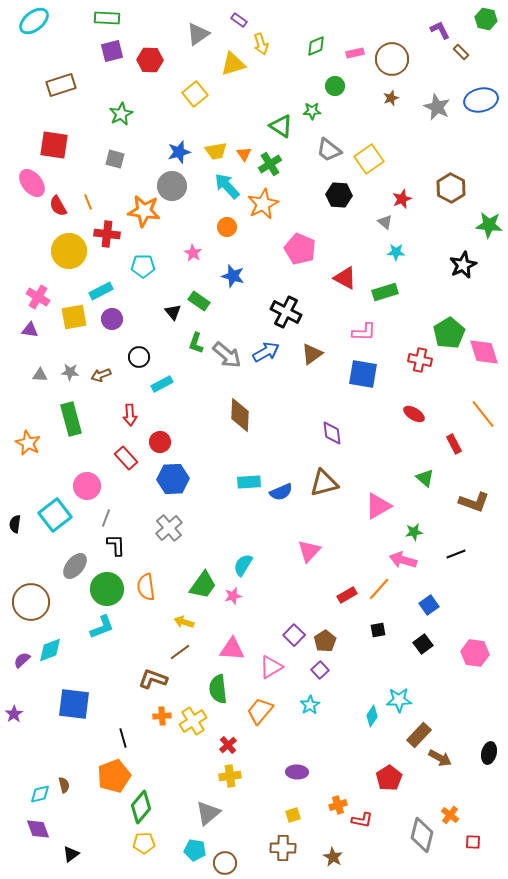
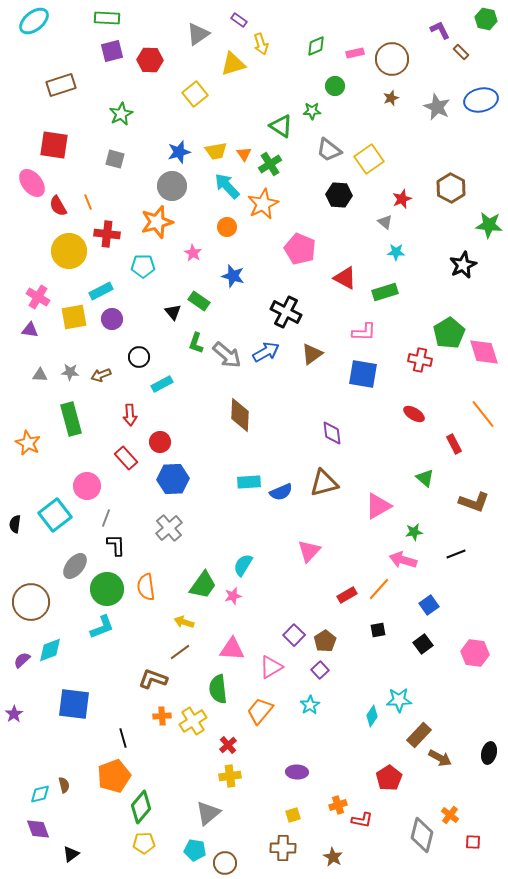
orange star at (144, 211): moved 13 px right, 11 px down; rotated 24 degrees counterclockwise
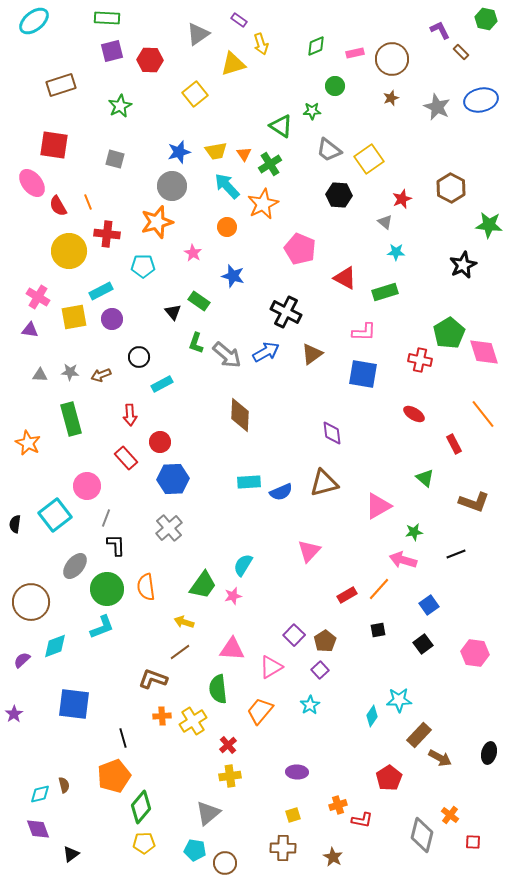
green star at (121, 114): moved 1 px left, 8 px up
cyan diamond at (50, 650): moved 5 px right, 4 px up
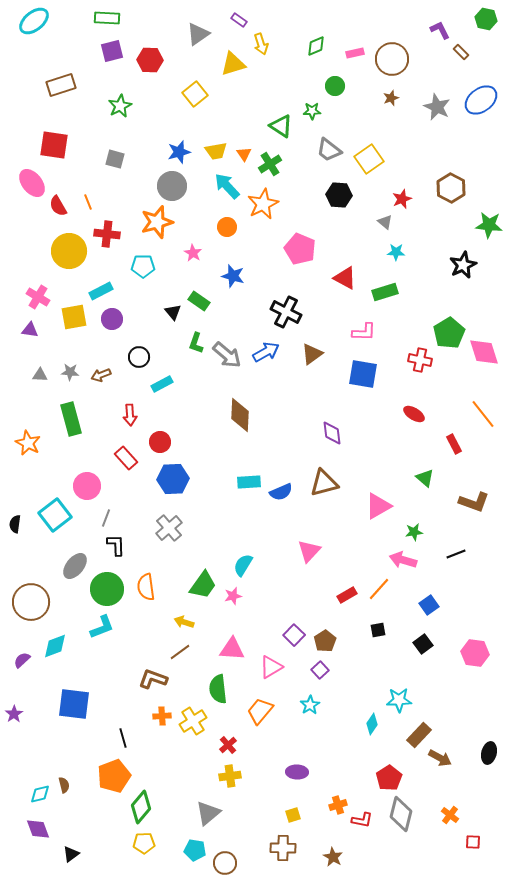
blue ellipse at (481, 100): rotated 24 degrees counterclockwise
cyan diamond at (372, 716): moved 8 px down
gray diamond at (422, 835): moved 21 px left, 21 px up
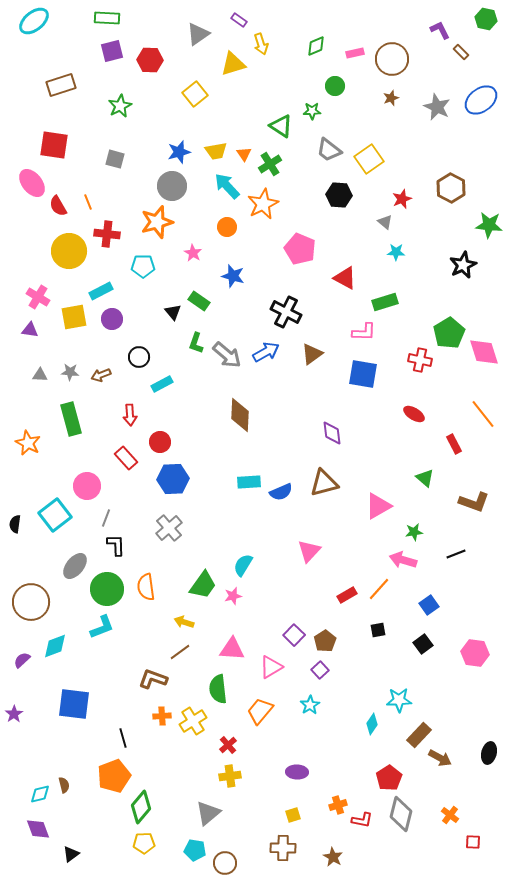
green rectangle at (385, 292): moved 10 px down
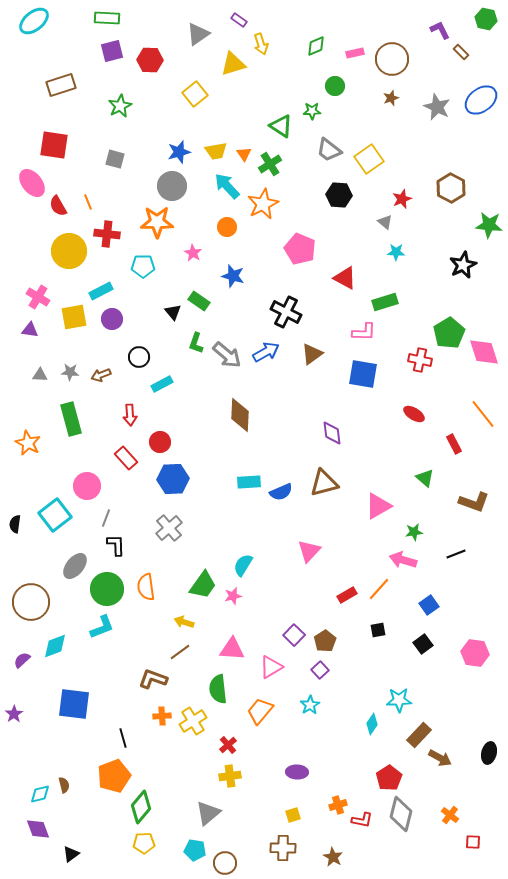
orange star at (157, 222): rotated 16 degrees clockwise
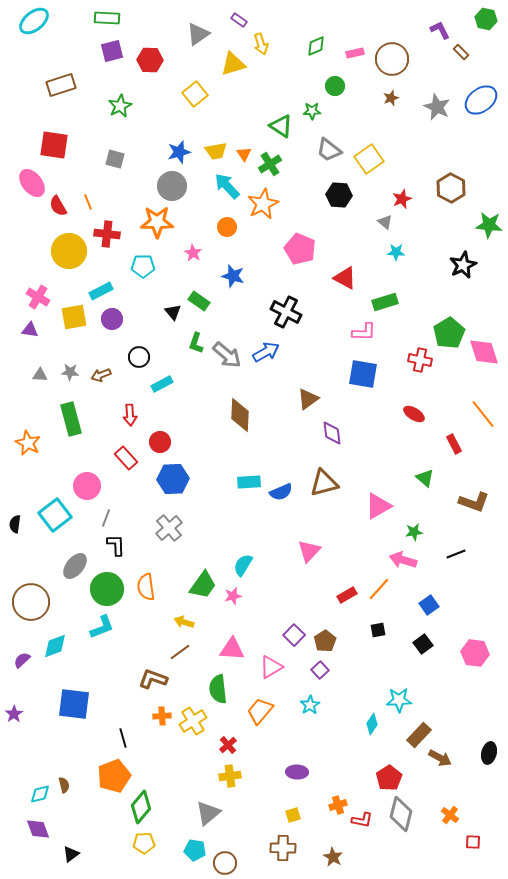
brown triangle at (312, 354): moved 4 px left, 45 px down
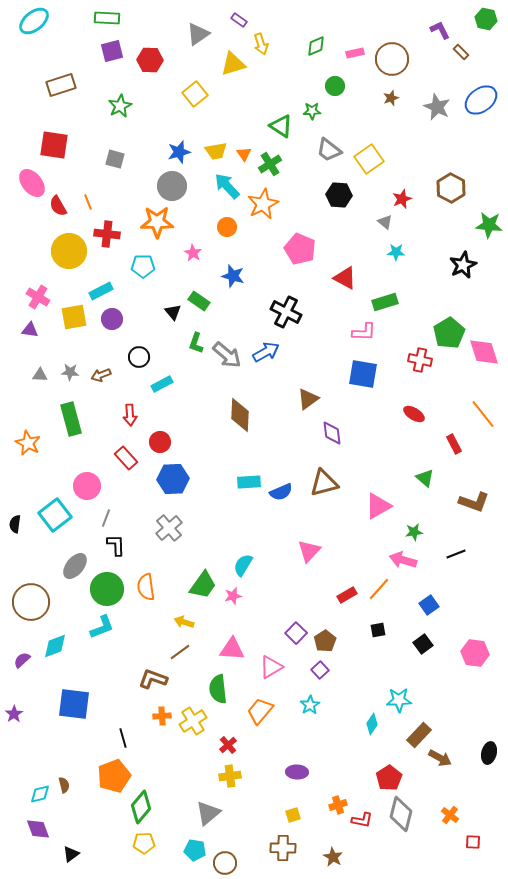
purple square at (294, 635): moved 2 px right, 2 px up
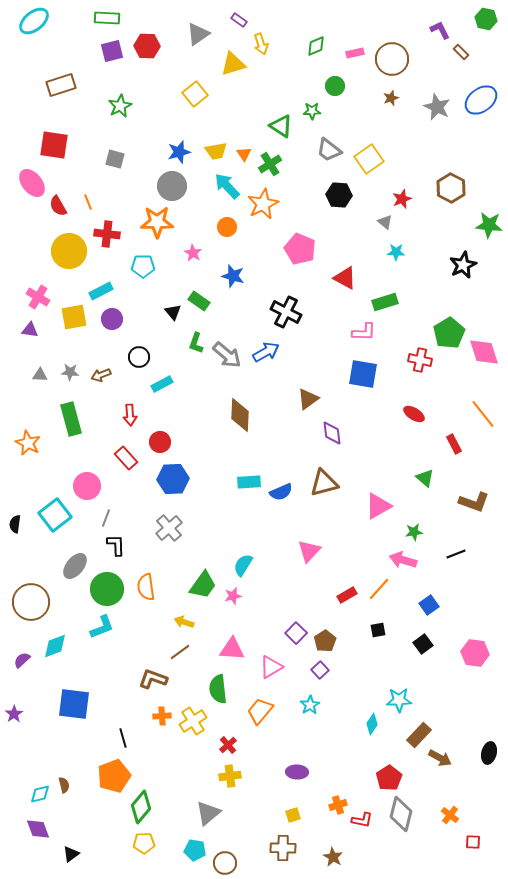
red hexagon at (150, 60): moved 3 px left, 14 px up
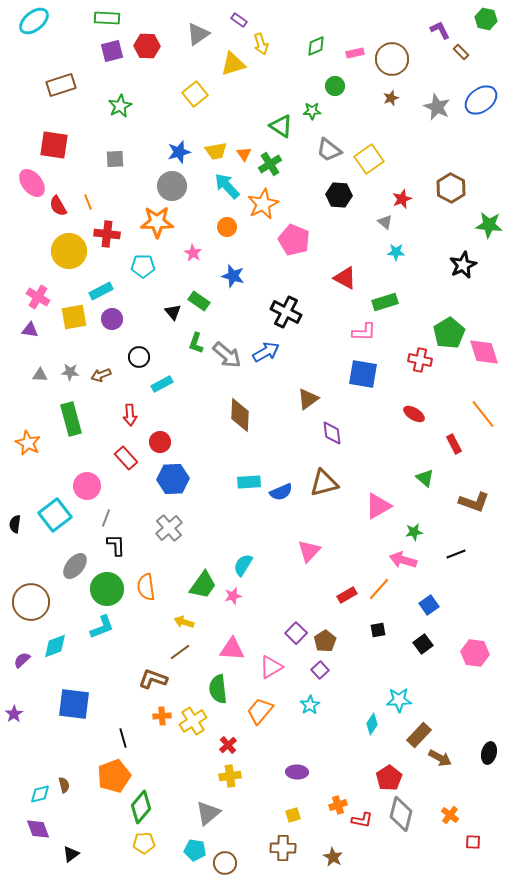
gray square at (115, 159): rotated 18 degrees counterclockwise
pink pentagon at (300, 249): moved 6 px left, 9 px up
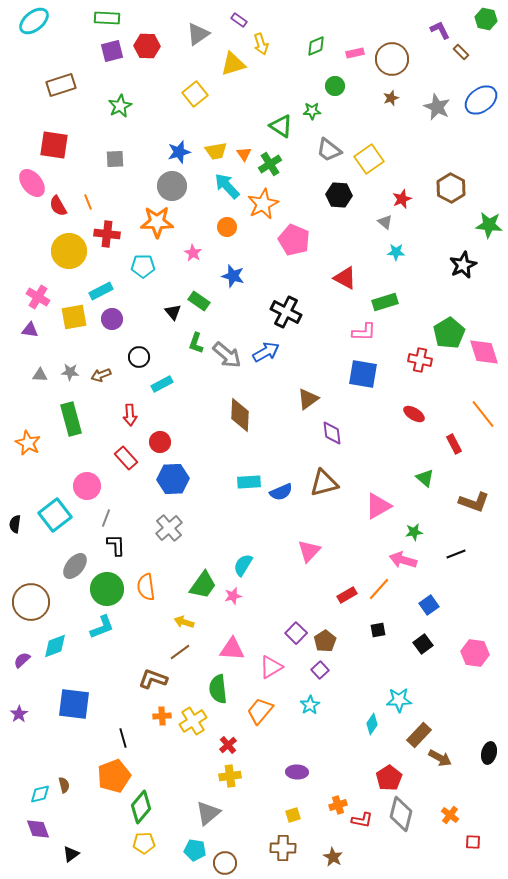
purple star at (14, 714): moved 5 px right
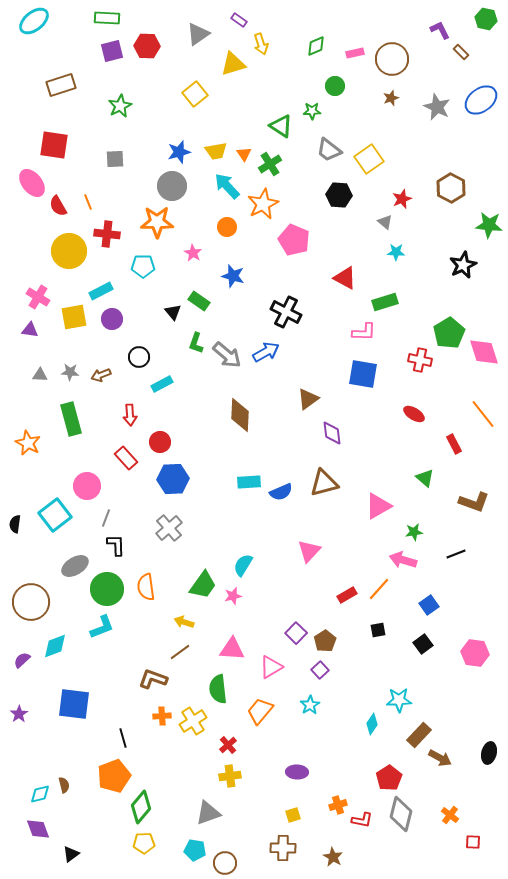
gray ellipse at (75, 566): rotated 20 degrees clockwise
gray triangle at (208, 813): rotated 20 degrees clockwise
